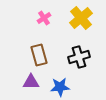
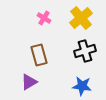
pink cross: rotated 24 degrees counterclockwise
black cross: moved 6 px right, 6 px up
purple triangle: moved 2 px left; rotated 30 degrees counterclockwise
blue star: moved 22 px right, 1 px up; rotated 12 degrees clockwise
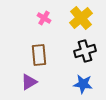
brown rectangle: rotated 10 degrees clockwise
blue star: moved 1 px right, 2 px up
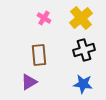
black cross: moved 1 px left, 1 px up
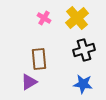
yellow cross: moved 4 px left
brown rectangle: moved 4 px down
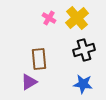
pink cross: moved 5 px right
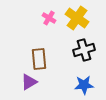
yellow cross: rotated 15 degrees counterclockwise
blue star: moved 1 px right, 1 px down; rotated 12 degrees counterclockwise
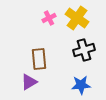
pink cross: rotated 32 degrees clockwise
blue star: moved 3 px left
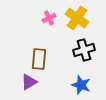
brown rectangle: rotated 10 degrees clockwise
blue star: rotated 24 degrees clockwise
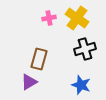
pink cross: rotated 16 degrees clockwise
black cross: moved 1 px right, 1 px up
brown rectangle: rotated 10 degrees clockwise
